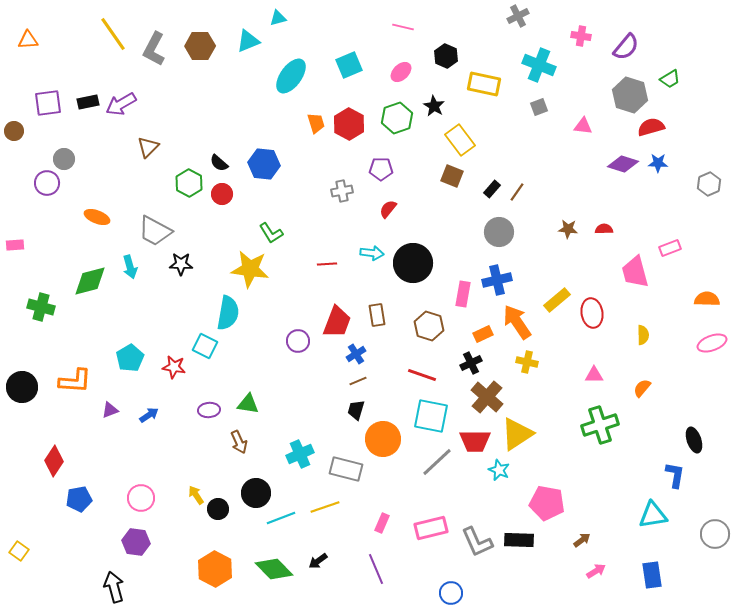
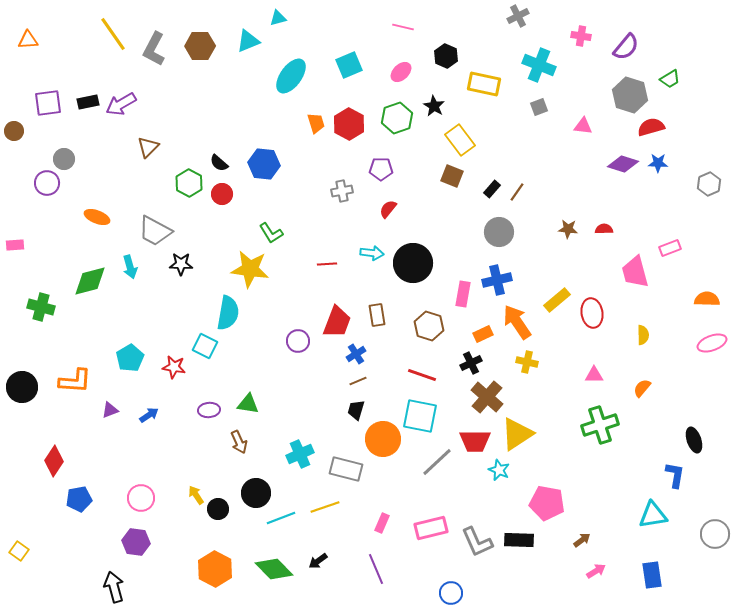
cyan square at (431, 416): moved 11 px left
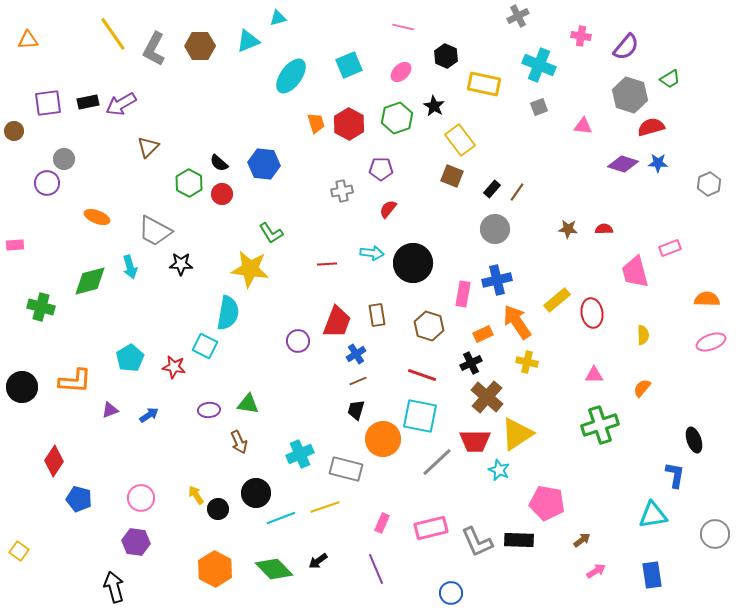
gray circle at (499, 232): moved 4 px left, 3 px up
pink ellipse at (712, 343): moved 1 px left, 1 px up
blue pentagon at (79, 499): rotated 25 degrees clockwise
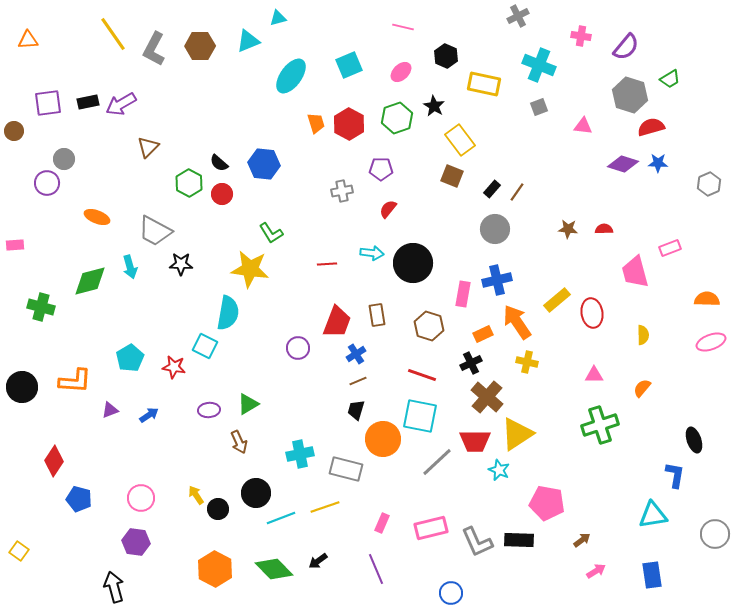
purple circle at (298, 341): moved 7 px down
green triangle at (248, 404): rotated 40 degrees counterclockwise
cyan cross at (300, 454): rotated 12 degrees clockwise
